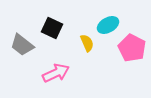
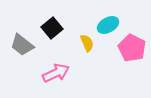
black square: rotated 25 degrees clockwise
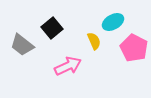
cyan ellipse: moved 5 px right, 3 px up
yellow semicircle: moved 7 px right, 2 px up
pink pentagon: moved 2 px right
pink arrow: moved 12 px right, 7 px up
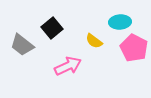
cyan ellipse: moved 7 px right; rotated 25 degrees clockwise
yellow semicircle: rotated 150 degrees clockwise
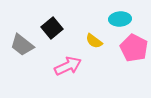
cyan ellipse: moved 3 px up
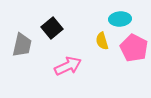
yellow semicircle: moved 8 px right; rotated 36 degrees clockwise
gray trapezoid: rotated 115 degrees counterclockwise
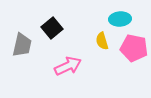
pink pentagon: rotated 16 degrees counterclockwise
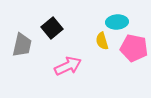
cyan ellipse: moved 3 px left, 3 px down
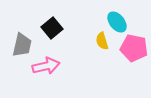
cyan ellipse: rotated 55 degrees clockwise
pink arrow: moved 22 px left; rotated 12 degrees clockwise
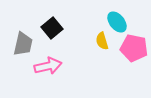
gray trapezoid: moved 1 px right, 1 px up
pink arrow: moved 2 px right
